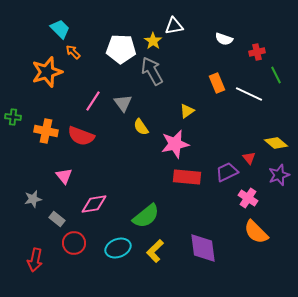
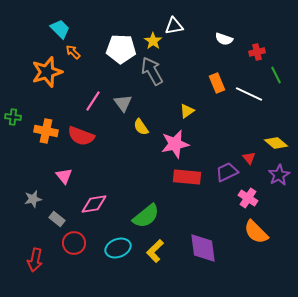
purple star: rotated 10 degrees counterclockwise
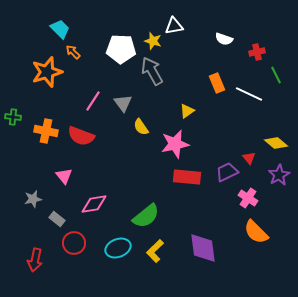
yellow star: rotated 18 degrees counterclockwise
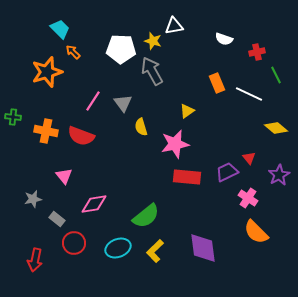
yellow semicircle: rotated 18 degrees clockwise
yellow diamond: moved 15 px up
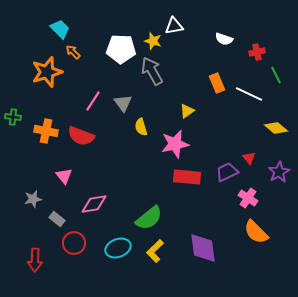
purple star: moved 3 px up
green semicircle: moved 3 px right, 2 px down
red arrow: rotated 10 degrees counterclockwise
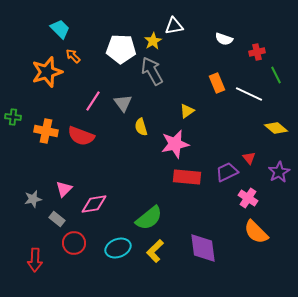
yellow star: rotated 24 degrees clockwise
orange arrow: moved 4 px down
pink triangle: moved 13 px down; rotated 24 degrees clockwise
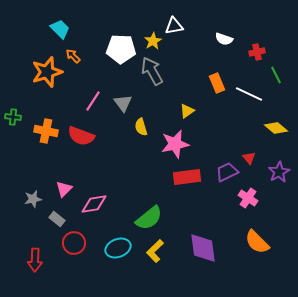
red rectangle: rotated 12 degrees counterclockwise
orange semicircle: moved 1 px right, 10 px down
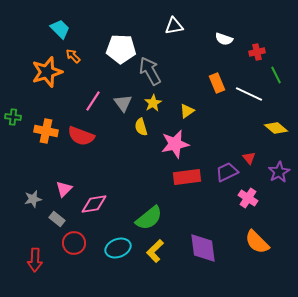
yellow star: moved 62 px down
gray arrow: moved 2 px left
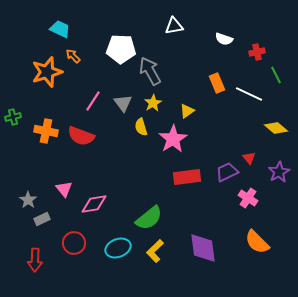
cyan trapezoid: rotated 20 degrees counterclockwise
green cross: rotated 21 degrees counterclockwise
pink star: moved 2 px left, 5 px up; rotated 20 degrees counterclockwise
pink triangle: rotated 24 degrees counterclockwise
gray star: moved 5 px left, 1 px down; rotated 24 degrees counterclockwise
gray rectangle: moved 15 px left; rotated 63 degrees counterclockwise
